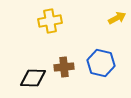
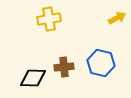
yellow cross: moved 1 px left, 2 px up
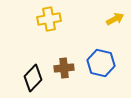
yellow arrow: moved 2 px left, 1 px down
brown cross: moved 1 px down
black diamond: rotated 48 degrees counterclockwise
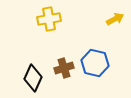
blue hexagon: moved 6 px left
brown cross: rotated 12 degrees counterclockwise
black diamond: rotated 20 degrees counterclockwise
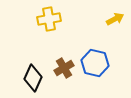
brown cross: rotated 12 degrees counterclockwise
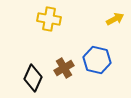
yellow cross: rotated 20 degrees clockwise
blue hexagon: moved 2 px right, 3 px up
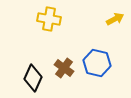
blue hexagon: moved 3 px down
brown cross: rotated 24 degrees counterclockwise
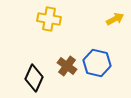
brown cross: moved 3 px right, 2 px up
black diamond: moved 1 px right
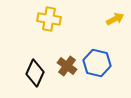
black diamond: moved 1 px right, 5 px up
